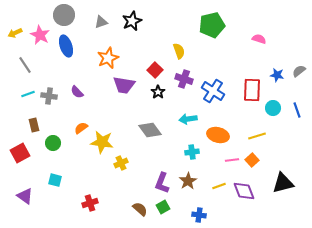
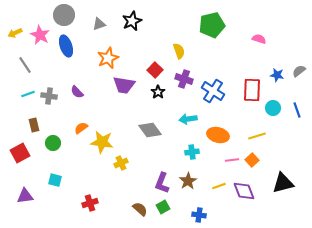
gray triangle at (101, 22): moved 2 px left, 2 px down
purple triangle at (25, 196): rotated 42 degrees counterclockwise
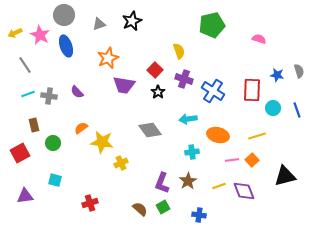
gray semicircle at (299, 71): rotated 112 degrees clockwise
black triangle at (283, 183): moved 2 px right, 7 px up
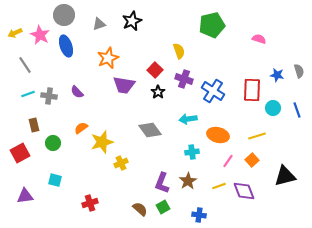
yellow star at (102, 142): rotated 25 degrees counterclockwise
pink line at (232, 160): moved 4 px left, 1 px down; rotated 48 degrees counterclockwise
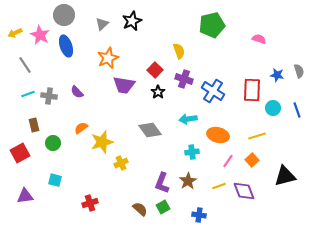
gray triangle at (99, 24): moved 3 px right; rotated 24 degrees counterclockwise
